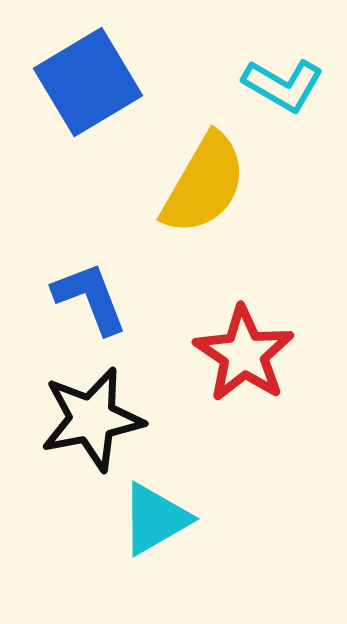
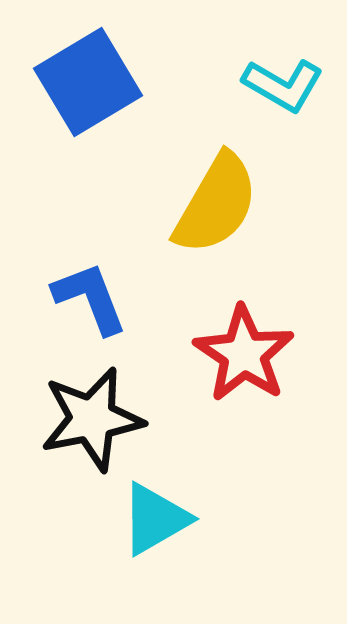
yellow semicircle: moved 12 px right, 20 px down
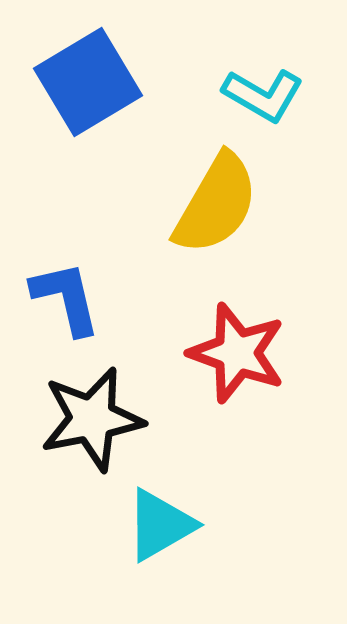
cyan L-shape: moved 20 px left, 10 px down
blue L-shape: moved 24 px left; rotated 8 degrees clockwise
red star: moved 7 px left, 1 px up; rotated 14 degrees counterclockwise
cyan triangle: moved 5 px right, 6 px down
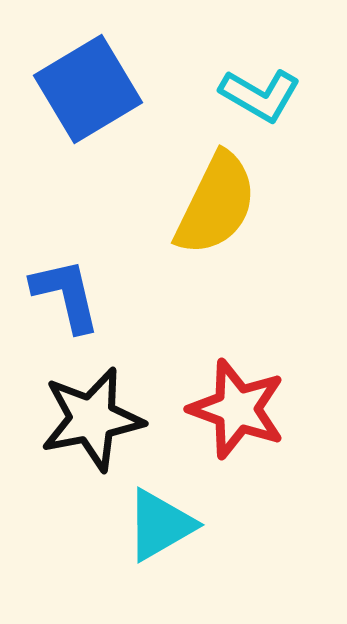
blue square: moved 7 px down
cyan L-shape: moved 3 px left
yellow semicircle: rotated 4 degrees counterclockwise
blue L-shape: moved 3 px up
red star: moved 56 px down
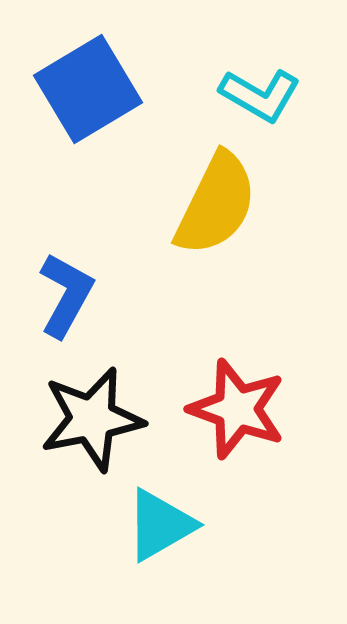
blue L-shape: rotated 42 degrees clockwise
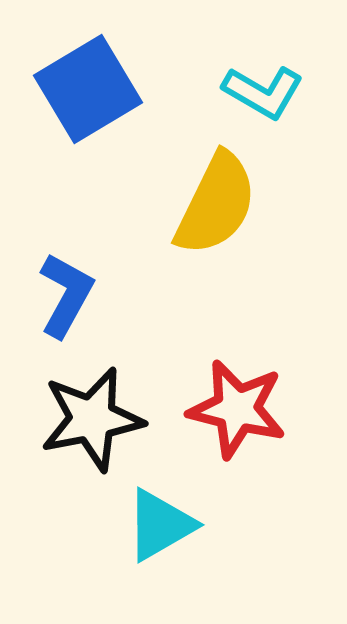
cyan L-shape: moved 3 px right, 3 px up
red star: rotated 6 degrees counterclockwise
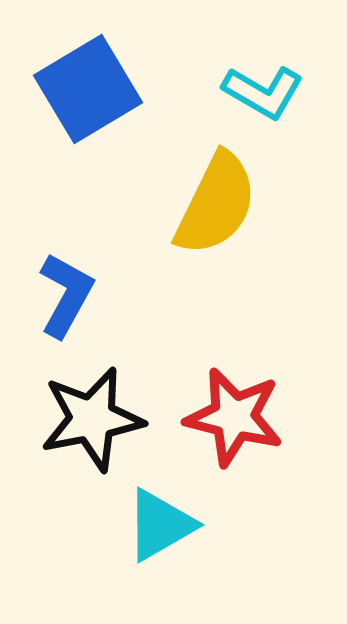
red star: moved 3 px left, 8 px down
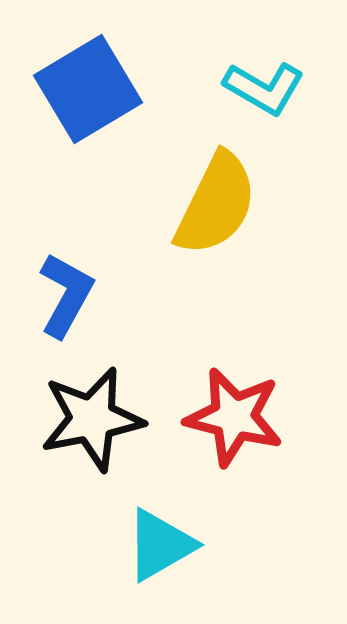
cyan L-shape: moved 1 px right, 4 px up
cyan triangle: moved 20 px down
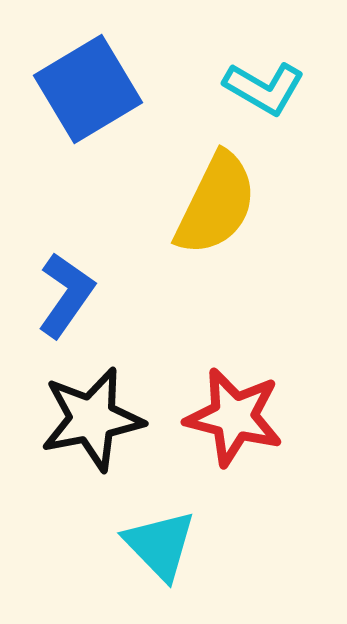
blue L-shape: rotated 6 degrees clockwise
cyan triangle: rotated 44 degrees counterclockwise
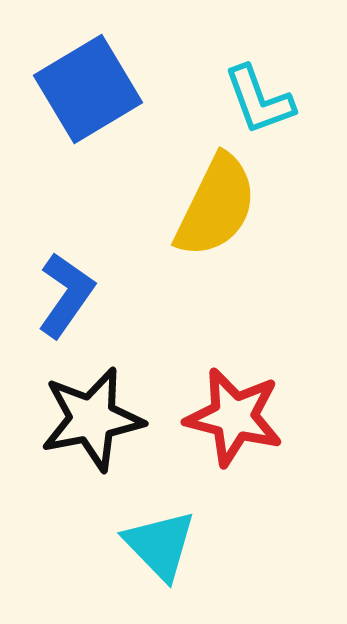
cyan L-shape: moved 5 px left, 12 px down; rotated 40 degrees clockwise
yellow semicircle: moved 2 px down
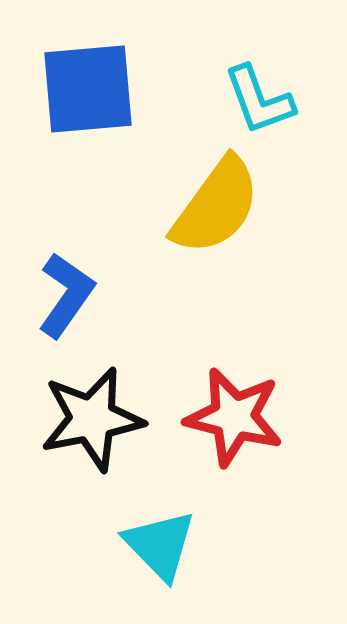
blue square: rotated 26 degrees clockwise
yellow semicircle: rotated 10 degrees clockwise
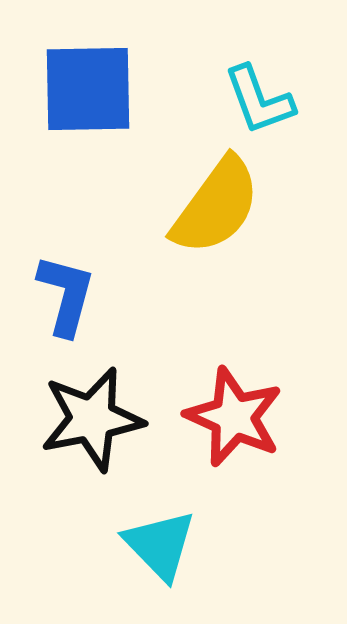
blue square: rotated 4 degrees clockwise
blue L-shape: rotated 20 degrees counterclockwise
red star: rotated 10 degrees clockwise
